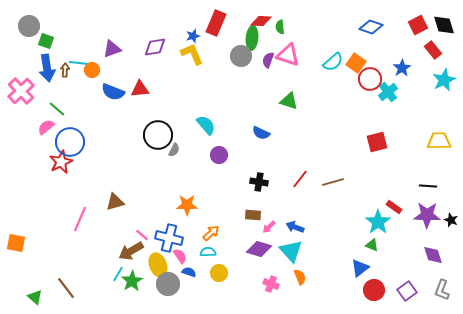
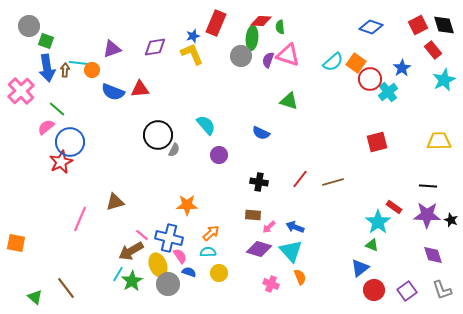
gray L-shape at (442, 290): rotated 40 degrees counterclockwise
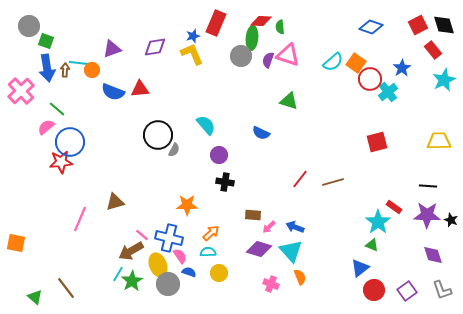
red star at (61, 162): rotated 20 degrees clockwise
black cross at (259, 182): moved 34 px left
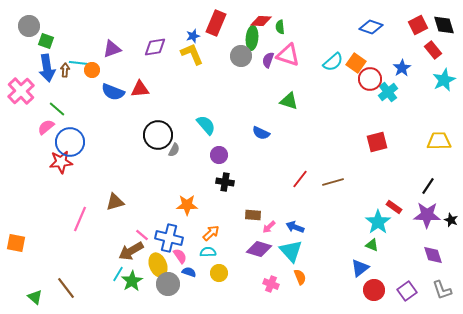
black line at (428, 186): rotated 60 degrees counterclockwise
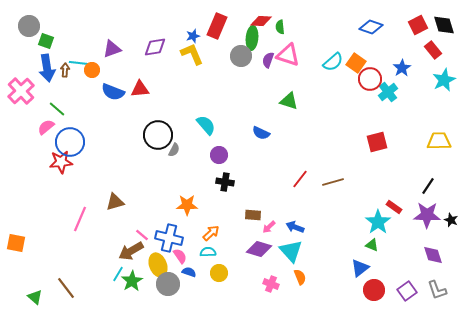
red rectangle at (216, 23): moved 1 px right, 3 px down
gray L-shape at (442, 290): moved 5 px left
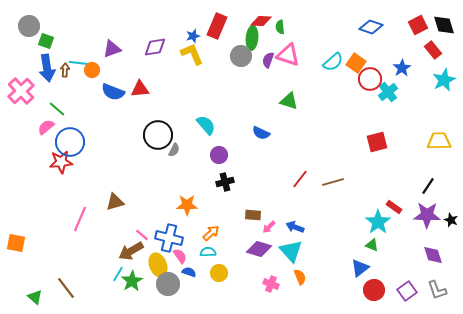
black cross at (225, 182): rotated 24 degrees counterclockwise
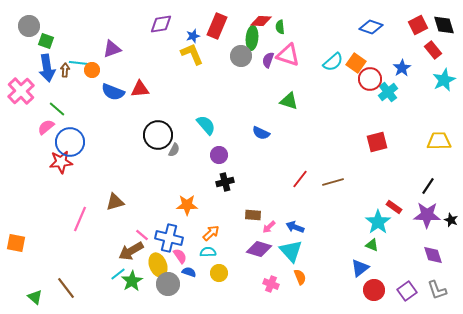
purple diamond at (155, 47): moved 6 px right, 23 px up
cyan line at (118, 274): rotated 21 degrees clockwise
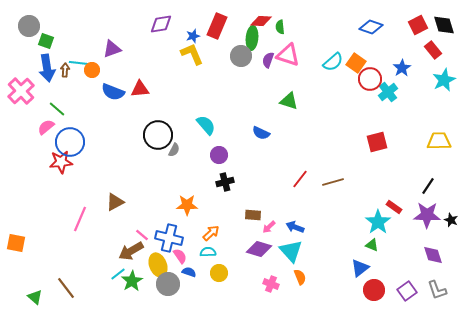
brown triangle at (115, 202): rotated 12 degrees counterclockwise
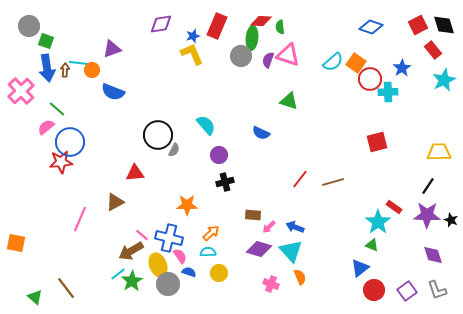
red triangle at (140, 89): moved 5 px left, 84 px down
cyan cross at (388, 92): rotated 36 degrees clockwise
yellow trapezoid at (439, 141): moved 11 px down
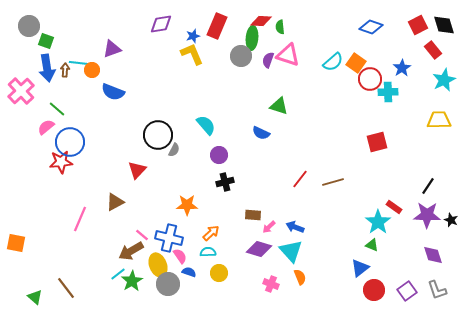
green triangle at (289, 101): moved 10 px left, 5 px down
yellow trapezoid at (439, 152): moved 32 px up
red triangle at (135, 173): moved 2 px right, 3 px up; rotated 42 degrees counterclockwise
